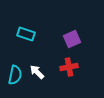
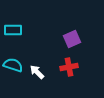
cyan rectangle: moved 13 px left, 4 px up; rotated 18 degrees counterclockwise
cyan semicircle: moved 2 px left, 10 px up; rotated 84 degrees counterclockwise
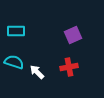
cyan rectangle: moved 3 px right, 1 px down
purple square: moved 1 px right, 4 px up
cyan semicircle: moved 1 px right, 3 px up
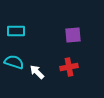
purple square: rotated 18 degrees clockwise
